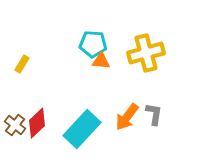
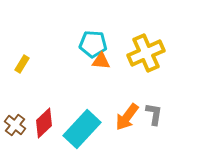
yellow cross: rotated 9 degrees counterclockwise
red diamond: moved 7 px right
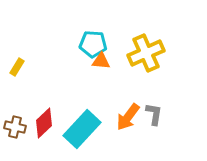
yellow rectangle: moved 5 px left, 3 px down
orange arrow: moved 1 px right
brown cross: moved 2 px down; rotated 25 degrees counterclockwise
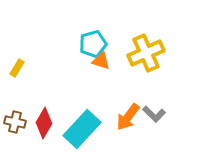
cyan pentagon: rotated 20 degrees counterclockwise
orange triangle: rotated 12 degrees clockwise
yellow rectangle: moved 1 px down
gray L-shape: rotated 125 degrees clockwise
red diamond: rotated 16 degrees counterclockwise
brown cross: moved 5 px up
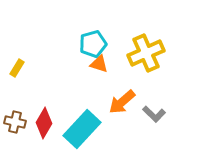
orange triangle: moved 2 px left, 3 px down
orange arrow: moved 6 px left, 15 px up; rotated 12 degrees clockwise
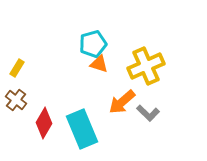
yellow cross: moved 13 px down
gray L-shape: moved 6 px left, 1 px up
brown cross: moved 1 px right, 22 px up; rotated 25 degrees clockwise
cyan rectangle: rotated 66 degrees counterclockwise
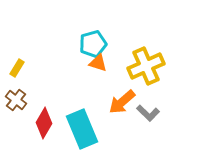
orange triangle: moved 1 px left, 1 px up
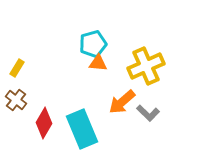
orange triangle: rotated 12 degrees counterclockwise
